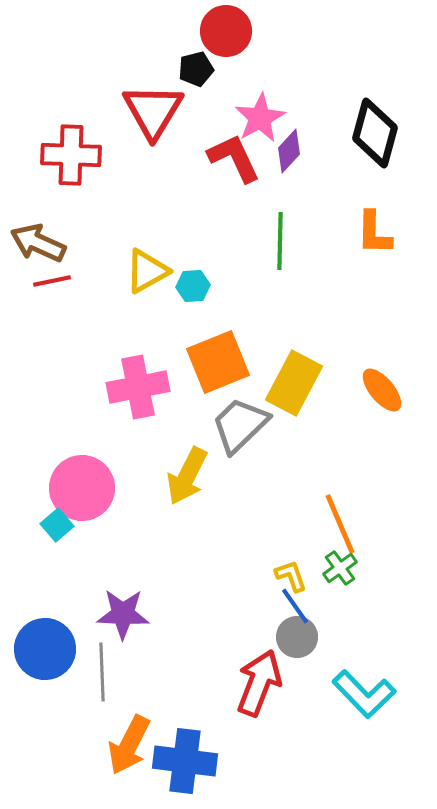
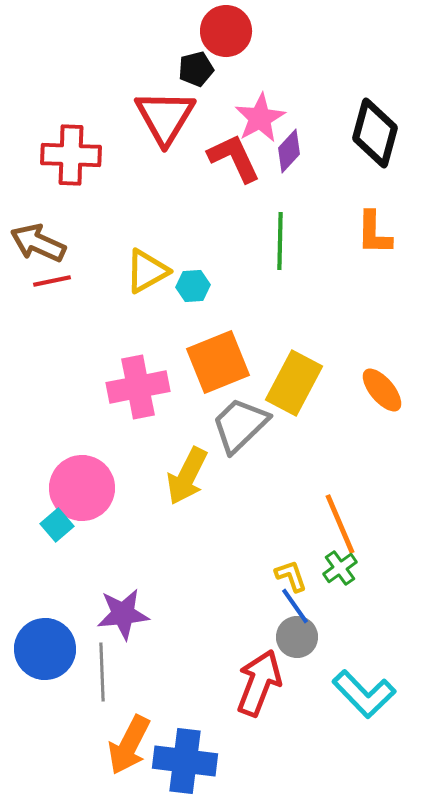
red triangle: moved 12 px right, 6 px down
purple star: rotated 8 degrees counterclockwise
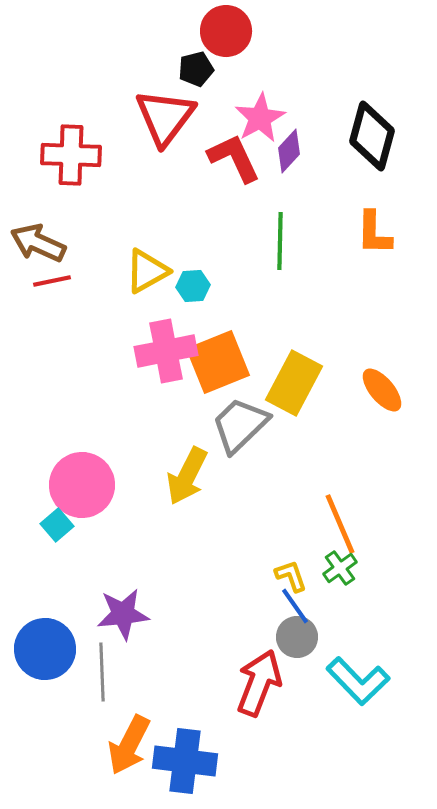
red triangle: rotated 6 degrees clockwise
black diamond: moved 3 px left, 3 px down
pink cross: moved 28 px right, 36 px up
pink circle: moved 3 px up
cyan L-shape: moved 6 px left, 13 px up
